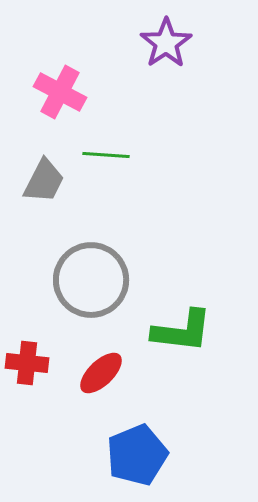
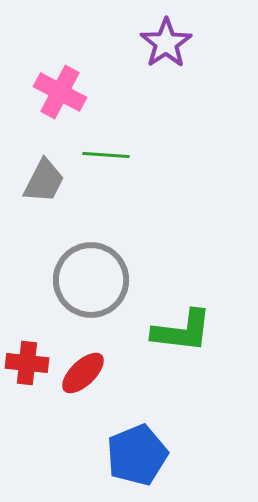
red ellipse: moved 18 px left
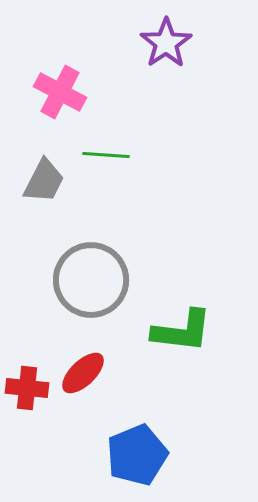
red cross: moved 25 px down
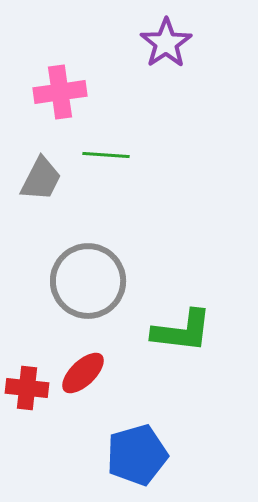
pink cross: rotated 36 degrees counterclockwise
gray trapezoid: moved 3 px left, 2 px up
gray circle: moved 3 px left, 1 px down
blue pentagon: rotated 6 degrees clockwise
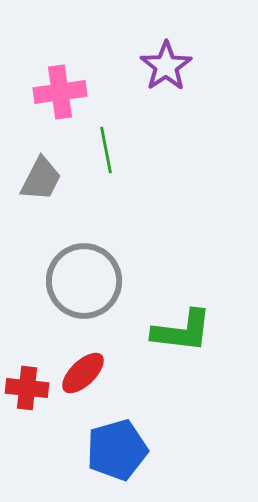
purple star: moved 23 px down
green line: moved 5 px up; rotated 75 degrees clockwise
gray circle: moved 4 px left
blue pentagon: moved 20 px left, 5 px up
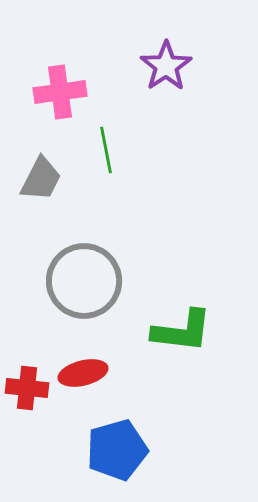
red ellipse: rotated 30 degrees clockwise
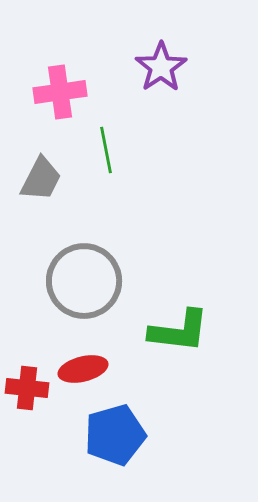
purple star: moved 5 px left, 1 px down
green L-shape: moved 3 px left
red ellipse: moved 4 px up
blue pentagon: moved 2 px left, 15 px up
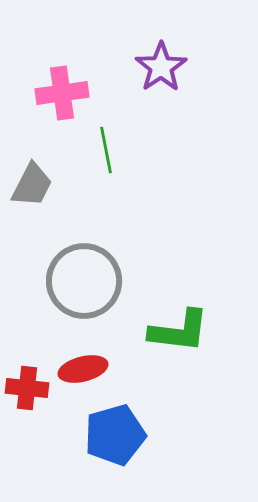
pink cross: moved 2 px right, 1 px down
gray trapezoid: moved 9 px left, 6 px down
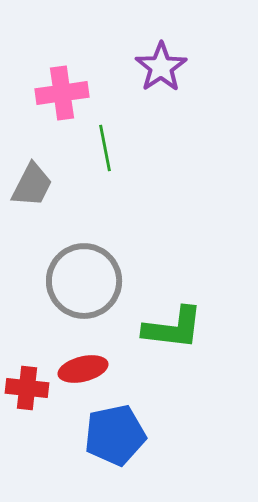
green line: moved 1 px left, 2 px up
green L-shape: moved 6 px left, 3 px up
blue pentagon: rotated 4 degrees clockwise
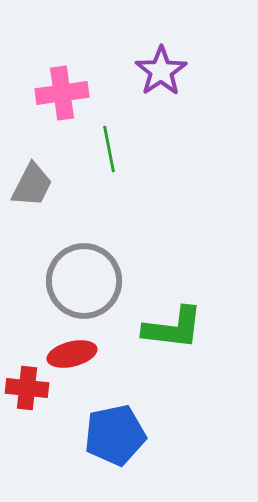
purple star: moved 4 px down
green line: moved 4 px right, 1 px down
red ellipse: moved 11 px left, 15 px up
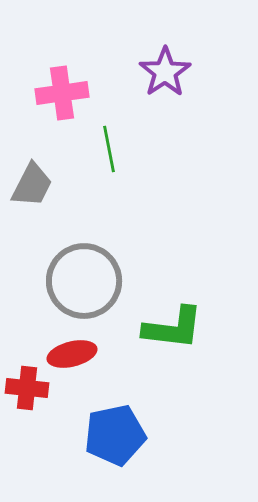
purple star: moved 4 px right, 1 px down
